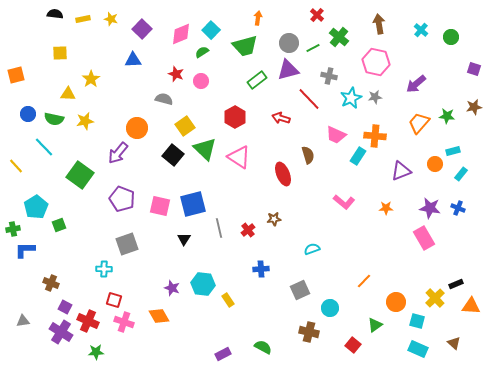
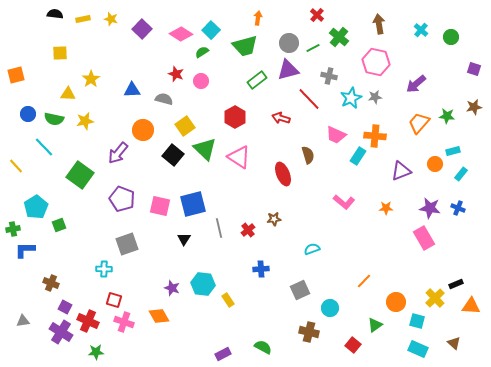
pink diamond at (181, 34): rotated 55 degrees clockwise
blue triangle at (133, 60): moved 1 px left, 30 px down
orange circle at (137, 128): moved 6 px right, 2 px down
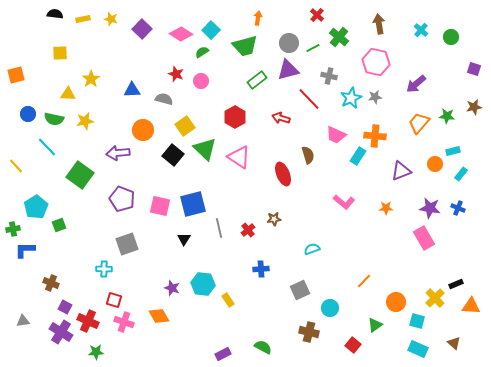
cyan line at (44, 147): moved 3 px right
purple arrow at (118, 153): rotated 45 degrees clockwise
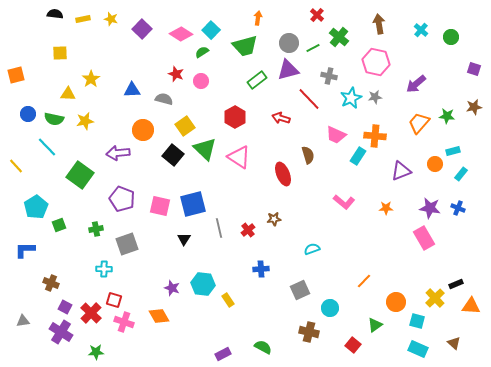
green cross at (13, 229): moved 83 px right
red cross at (88, 321): moved 3 px right, 8 px up; rotated 20 degrees clockwise
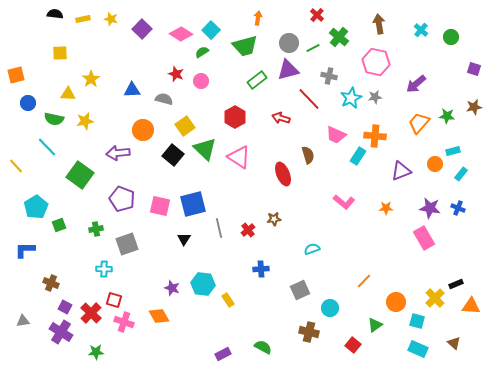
blue circle at (28, 114): moved 11 px up
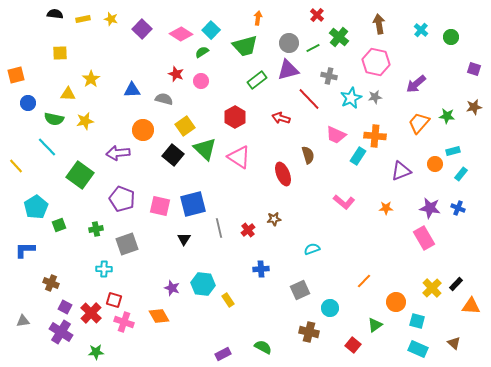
black rectangle at (456, 284): rotated 24 degrees counterclockwise
yellow cross at (435, 298): moved 3 px left, 10 px up
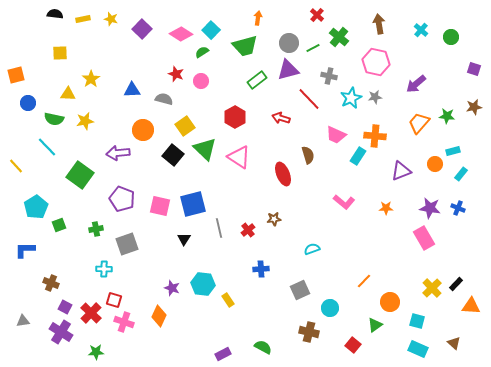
orange circle at (396, 302): moved 6 px left
orange diamond at (159, 316): rotated 55 degrees clockwise
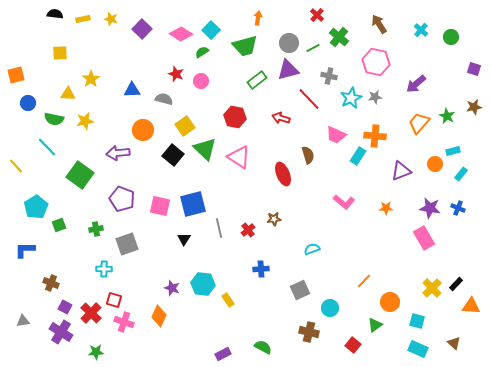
brown arrow at (379, 24): rotated 24 degrees counterclockwise
green star at (447, 116): rotated 21 degrees clockwise
red hexagon at (235, 117): rotated 20 degrees counterclockwise
